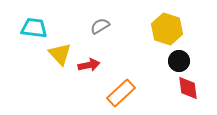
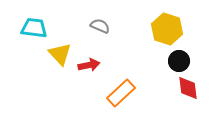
gray semicircle: rotated 54 degrees clockwise
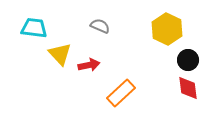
yellow hexagon: rotated 8 degrees clockwise
black circle: moved 9 px right, 1 px up
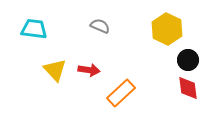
cyan trapezoid: moved 1 px down
yellow triangle: moved 5 px left, 16 px down
red arrow: moved 5 px down; rotated 20 degrees clockwise
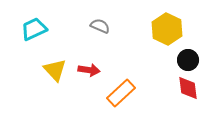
cyan trapezoid: rotated 32 degrees counterclockwise
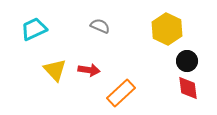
black circle: moved 1 px left, 1 px down
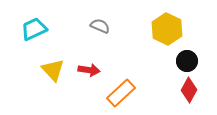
yellow triangle: moved 2 px left
red diamond: moved 1 px right, 2 px down; rotated 35 degrees clockwise
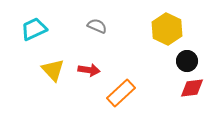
gray semicircle: moved 3 px left
red diamond: moved 3 px right, 2 px up; rotated 55 degrees clockwise
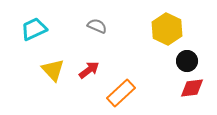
red arrow: rotated 45 degrees counterclockwise
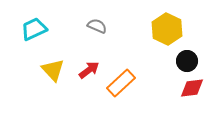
orange rectangle: moved 10 px up
